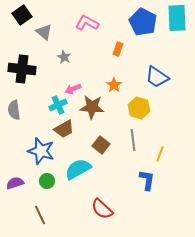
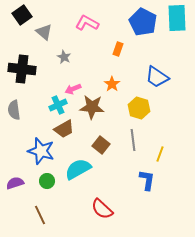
orange star: moved 2 px left, 1 px up
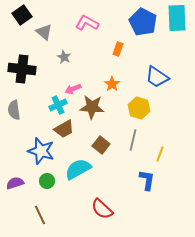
gray line: rotated 20 degrees clockwise
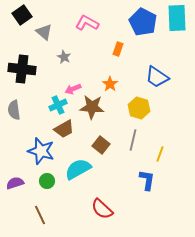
orange star: moved 2 px left
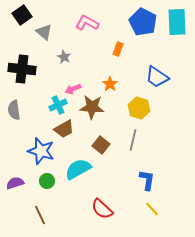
cyan rectangle: moved 4 px down
yellow line: moved 8 px left, 55 px down; rotated 63 degrees counterclockwise
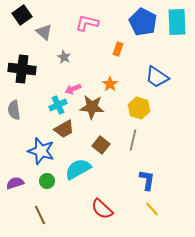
pink L-shape: rotated 15 degrees counterclockwise
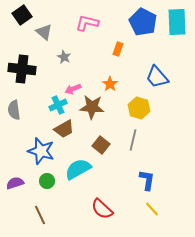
blue trapezoid: rotated 15 degrees clockwise
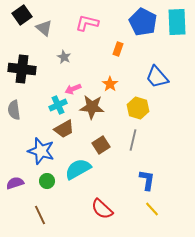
gray triangle: moved 4 px up
yellow hexagon: moved 1 px left
brown square: rotated 18 degrees clockwise
